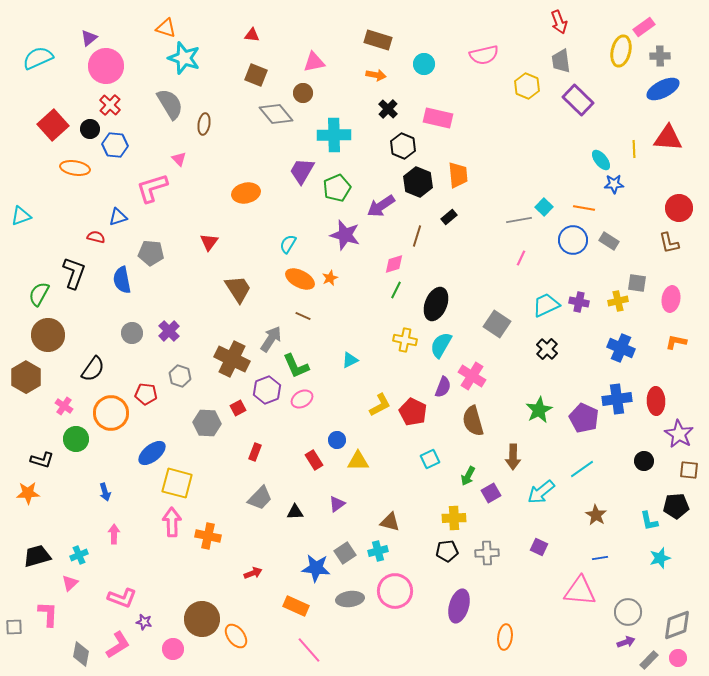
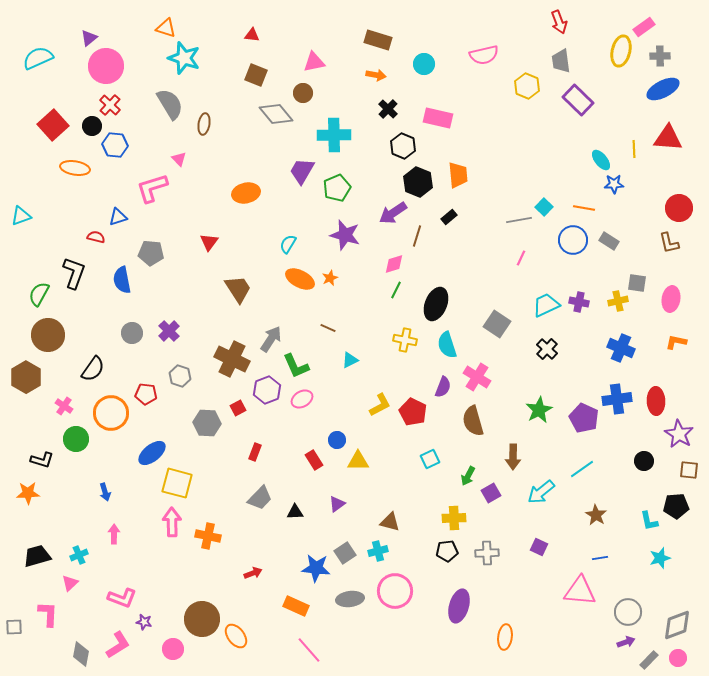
black circle at (90, 129): moved 2 px right, 3 px up
purple arrow at (381, 206): moved 12 px right, 7 px down
brown line at (303, 316): moved 25 px right, 12 px down
cyan semicircle at (441, 345): moved 6 px right; rotated 48 degrees counterclockwise
pink cross at (472, 376): moved 5 px right, 1 px down
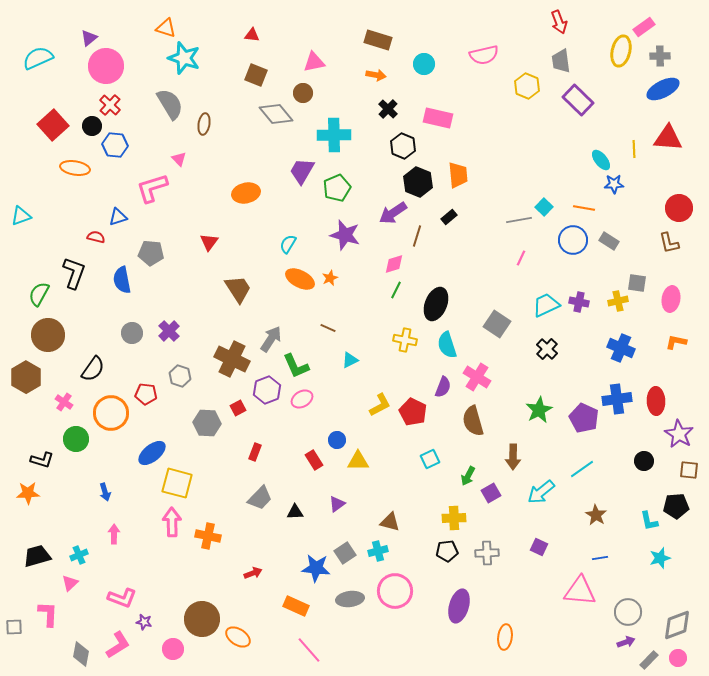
pink cross at (64, 406): moved 4 px up
orange ellipse at (236, 636): moved 2 px right, 1 px down; rotated 20 degrees counterclockwise
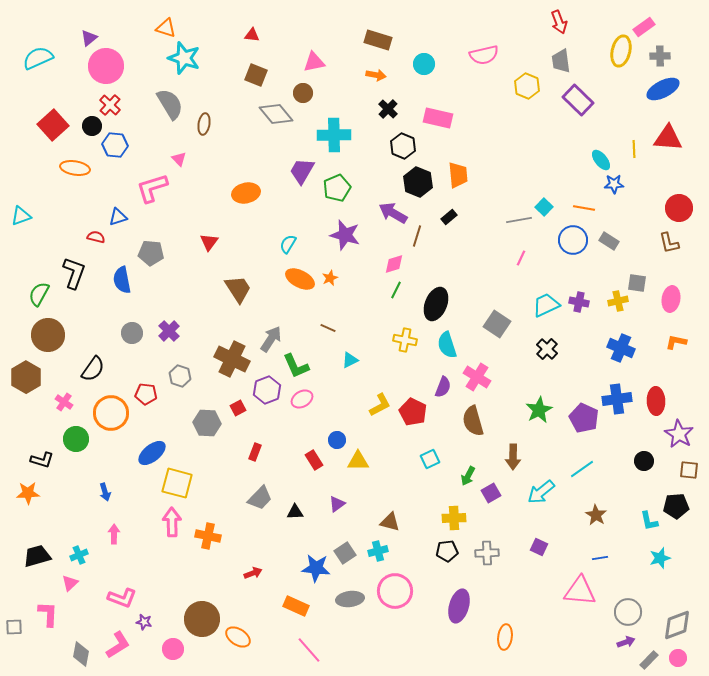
purple arrow at (393, 213): rotated 64 degrees clockwise
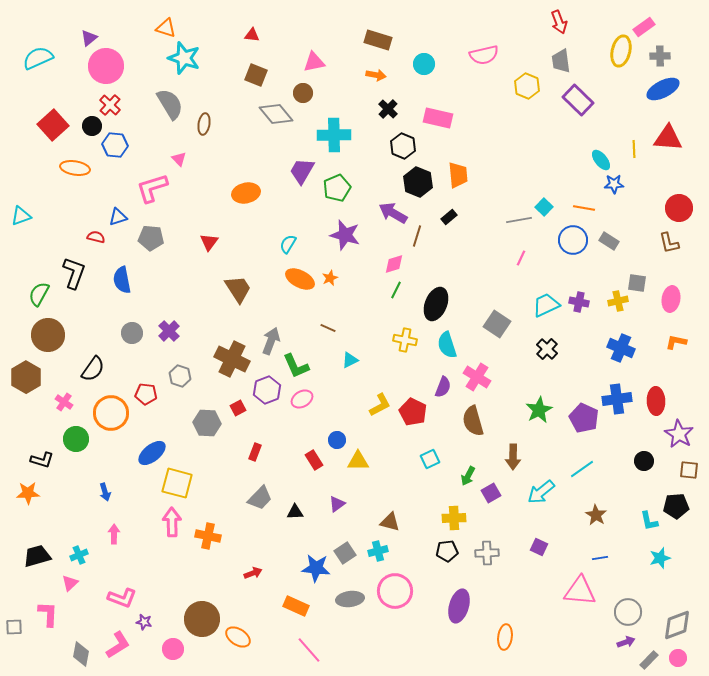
gray pentagon at (151, 253): moved 15 px up
gray arrow at (271, 339): moved 2 px down; rotated 12 degrees counterclockwise
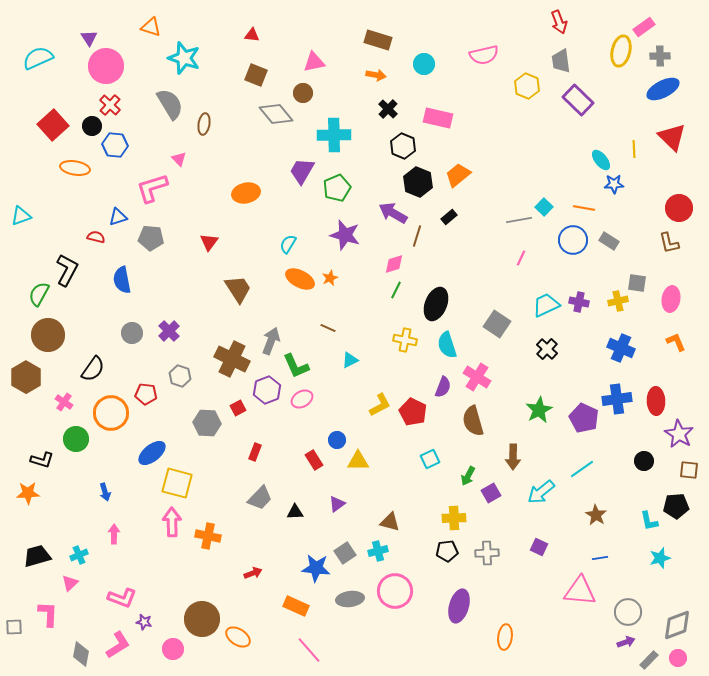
orange triangle at (166, 28): moved 15 px left, 1 px up
purple triangle at (89, 38): rotated 24 degrees counterclockwise
red triangle at (668, 138): moved 4 px right, 1 px up; rotated 40 degrees clockwise
orange trapezoid at (458, 175): rotated 124 degrees counterclockwise
black L-shape at (74, 273): moved 7 px left, 3 px up; rotated 8 degrees clockwise
orange L-shape at (676, 342): rotated 55 degrees clockwise
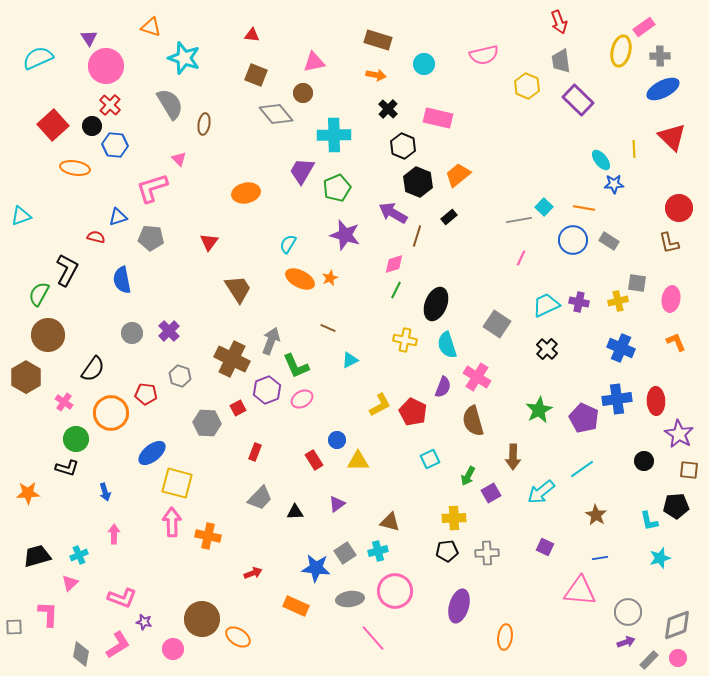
black L-shape at (42, 460): moved 25 px right, 8 px down
purple square at (539, 547): moved 6 px right
pink line at (309, 650): moved 64 px right, 12 px up
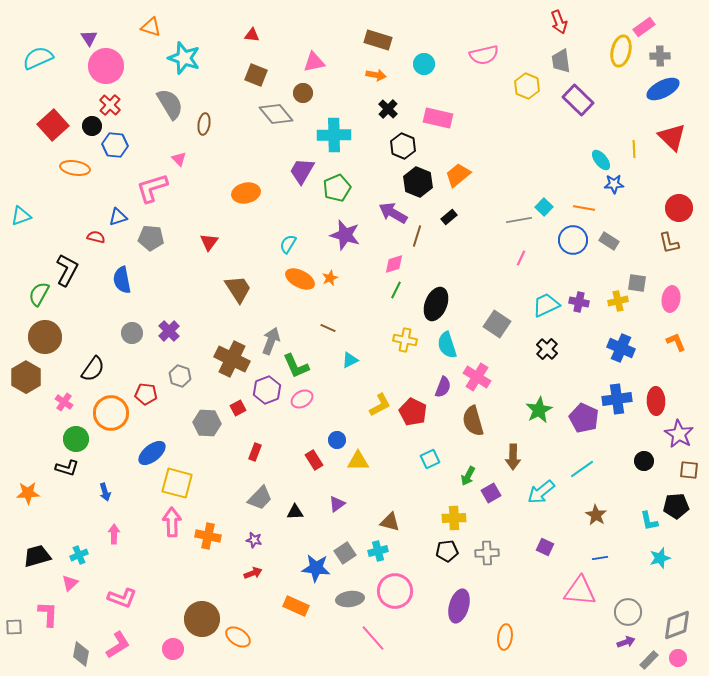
brown circle at (48, 335): moved 3 px left, 2 px down
purple star at (144, 622): moved 110 px right, 82 px up
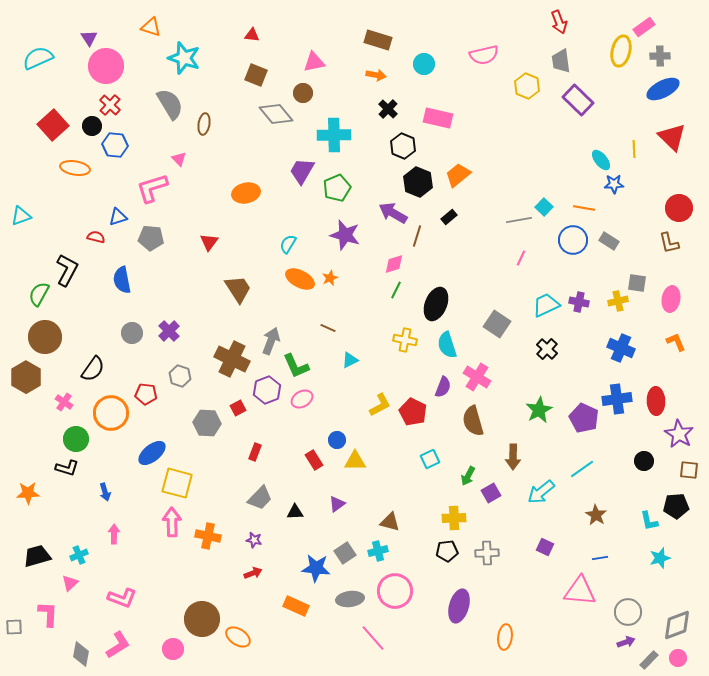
yellow triangle at (358, 461): moved 3 px left
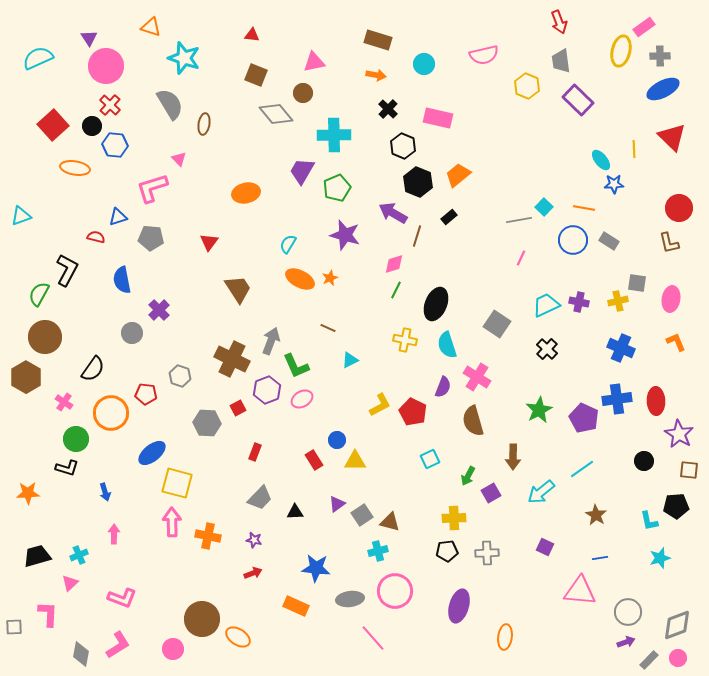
purple cross at (169, 331): moved 10 px left, 21 px up
gray square at (345, 553): moved 17 px right, 38 px up
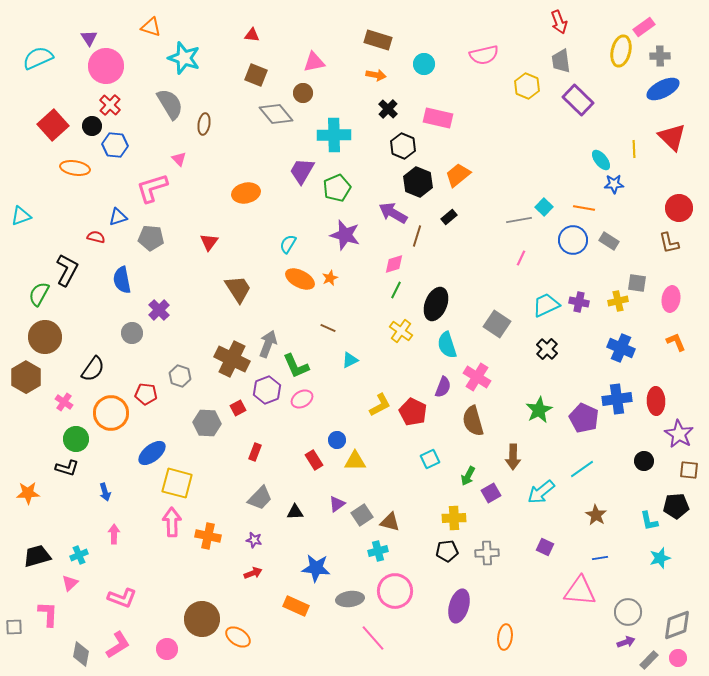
yellow cross at (405, 340): moved 4 px left, 9 px up; rotated 25 degrees clockwise
gray arrow at (271, 341): moved 3 px left, 3 px down
pink circle at (173, 649): moved 6 px left
